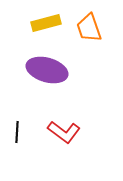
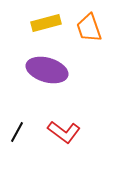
black line: rotated 25 degrees clockwise
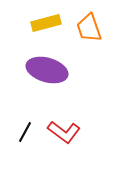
black line: moved 8 px right
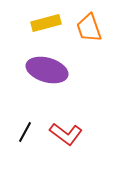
red L-shape: moved 2 px right, 2 px down
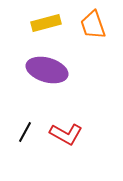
orange trapezoid: moved 4 px right, 3 px up
red L-shape: rotated 8 degrees counterclockwise
